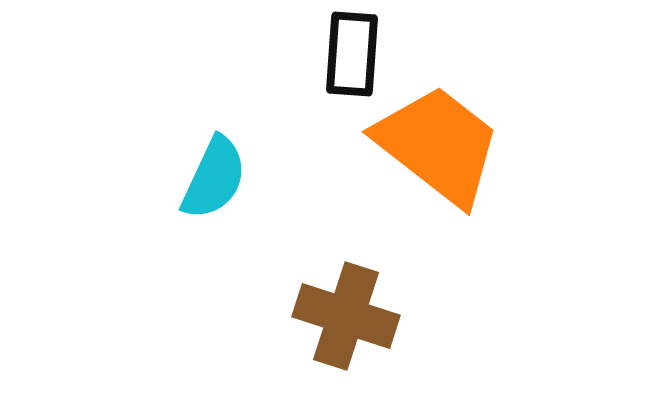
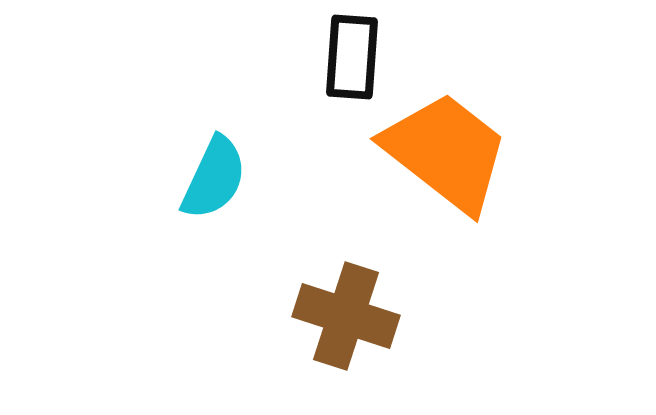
black rectangle: moved 3 px down
orange trapezoid: moved 8 px right, 7 px down
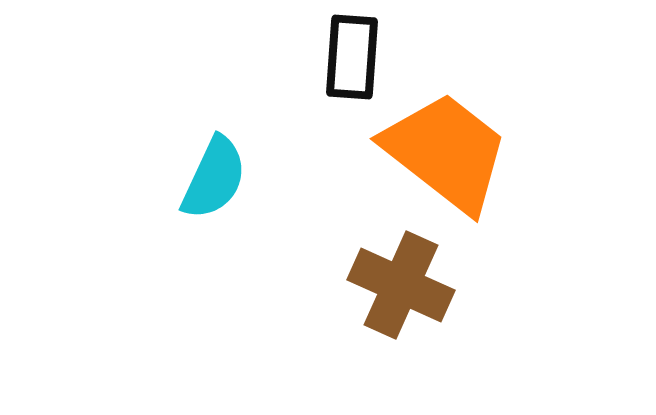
brown cross: moved 55 px right, 31 px up; rotated 6 degrees clockwise
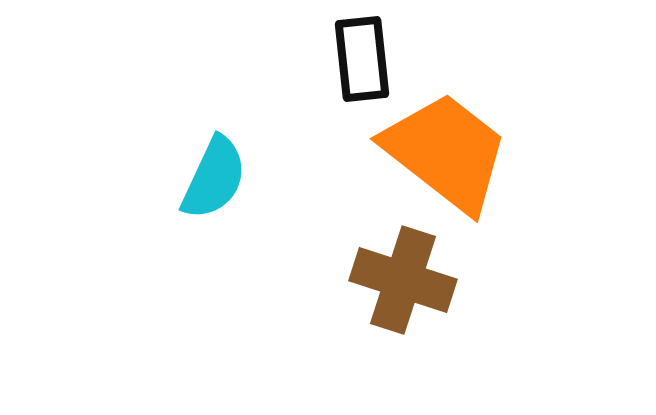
black rectangle: moved 10 px right, 2 px down; rotated 10 degrees counterclockwise
brown cross: moved 2 px right, 5 px up; rotated 6 degrees counterclockwise
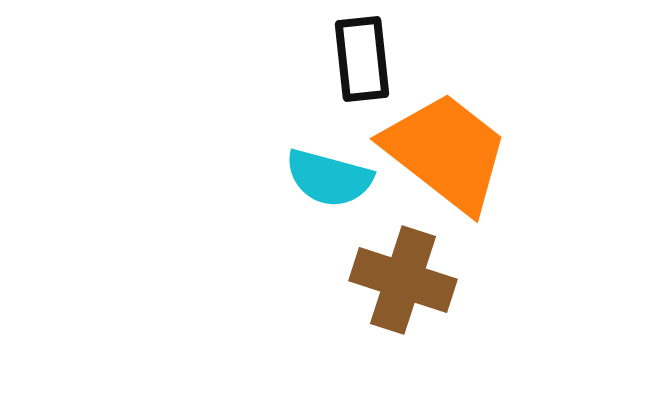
cyan semicircle: moved 115 px right; rotated 80 degrees clockwise
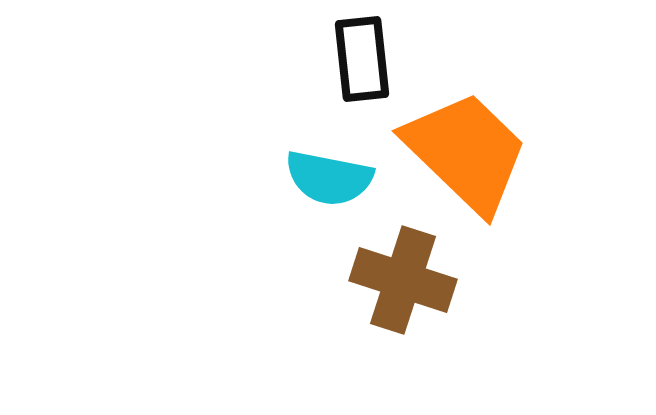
orange trapezoid: moved 20 px right; rotated 6 degrees clockwise
cyan semicircle: rotated 4 degrees counterclockwise
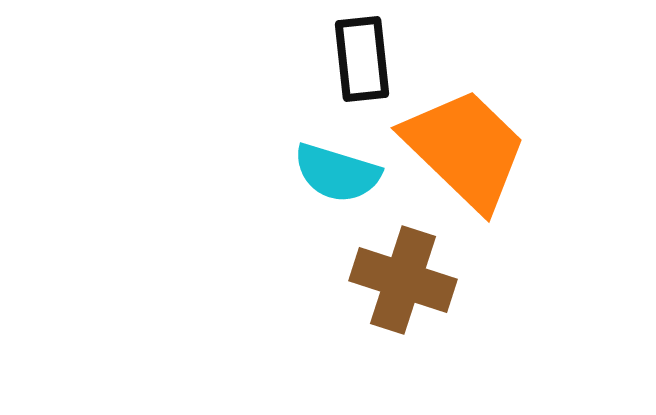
orange trapezoid: moved 1 px left, 3 px up
cyan semicircle: moved 8 px right, 5 px up; rotated 6 degrees clockwise
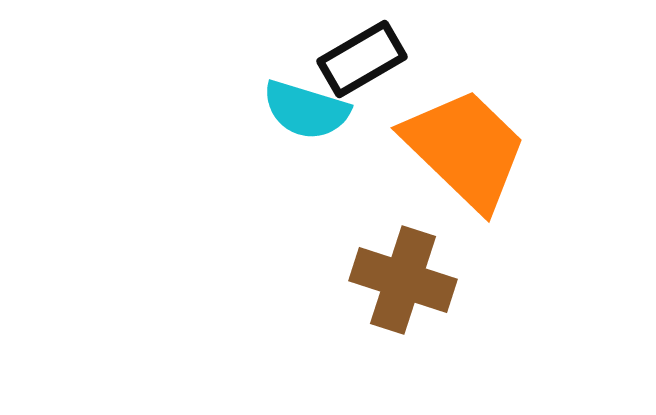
black rectangle: rotated 66 degrees clockwise
cyan semicircle: moved 31 px left, 63 px up
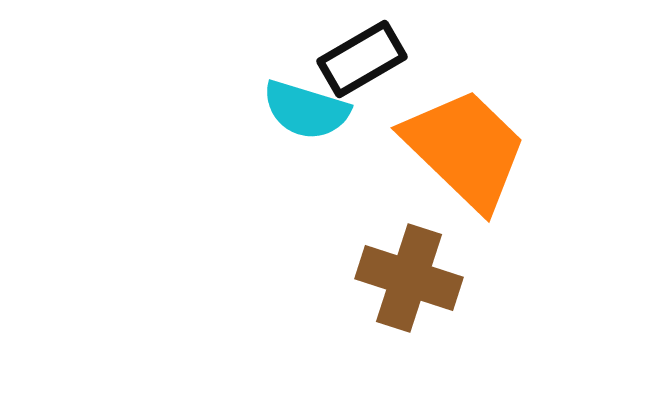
brown cross: moved 6 px right, 2 px up
